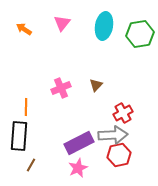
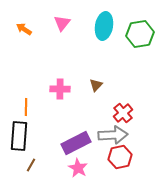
pink cross: moved 1 px left, 1 px down; rotated 24 degrees clockwise
red cross: rotated 12 degrees counterclockwise
purple rectangle: moved 3 px left
red hexagon: moved 1 px right, 2 px down
pink star: rotated 18 degrees counterclockwise
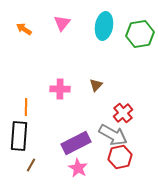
gray arrow: rotated 32 degrees clockwise
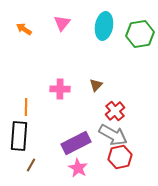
red cross: moved 8 px left, 2 px up
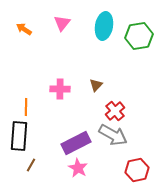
green hexagon: moved 1 px left, 2 px down
red hexagon: moved 17 px right, 13 px down
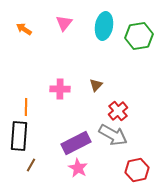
pink triangle: moved 2 px right
red cross: moved 3 px right
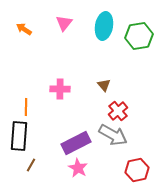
brown triangle: moved 8 px right; rotated 24 degrees counterclockwise
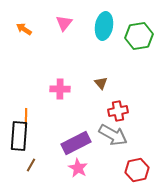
brown triangle: moved 3 px left, 2 px up
orange line: moved 10 px down
red cross: rotated 30 degrees clockwise
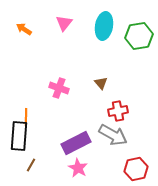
pink cross: moved 1 px left, 1 px up; rotated 18 degrees clockwise
red hexagon: moved 1 px left, 1 px up
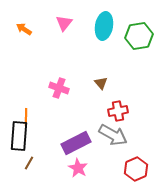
brown line: moved 2 px left, 2 px up
red hexagon: rotated 10 degrees counterclockwise
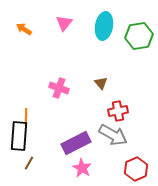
pink star: moved 4 px right
